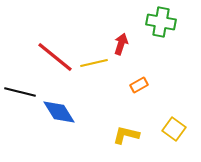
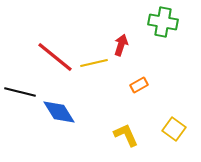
green cross: moved 2 px right
red arrow: moved 1 px down
yellow L-shape: rotated 52 degrees clockwise
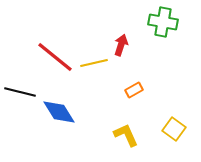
orange rectangle: moved 5 px left, 5 px down
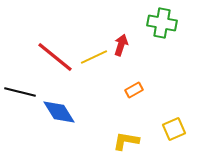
green cross: moved 1 px left, 1 px down
yellow line: moved 6 px up; rotated 12 degrees counterclockwise
yellow square: rotated 30 degrees clockwise
yellow L-shape: moved 6 px down; rotated 56 degrees counterclockwise
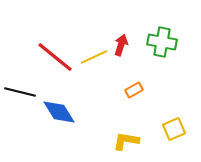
green cross: moved 19 px down
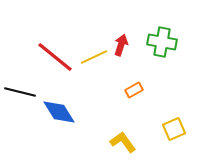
yellow L-shape: moved 3 px left, 1 px down; rotated 44 degrees clockwise
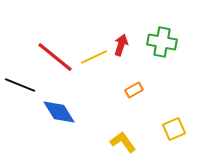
black line: moved 7 px up; rotated 8 degrees clockwise
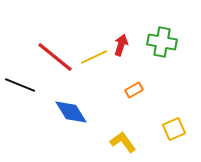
blue diamond: moved 12 px right
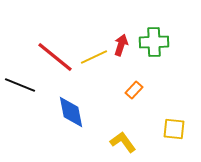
green cross: moved 8 px left; rotated 12 degrees counterclockwise
orange rectangle: rotated 18 degrees counterclockwise
blue diamond: rotated 20 degrees clockwise
yellow square: rotated 30 degrees clockwise
